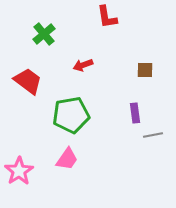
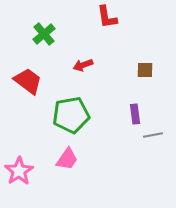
purple rectangle: moved 1 px down
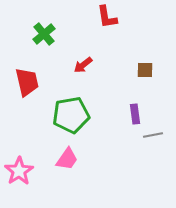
red arrow: rotated 18 degrees counterclockwise
red trapezoid: moved 1 px left, 1 px down; rotated 40 degrees clockwise
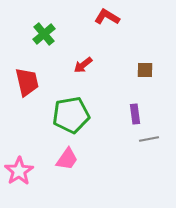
red L-shape: rotated 130 degrees clockwise
gray line: moved 4 px left, 4 px down
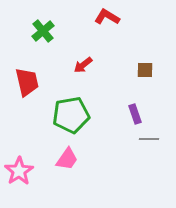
green cross: moved 1 px left, 3 px up
purple rectangle: rotated 12 degrees counterclockwise
gray line: rotated 12 degrees clockwise
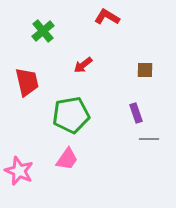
purple rectangle: moved 1 px right, 1 px up
pink star: rotated 16 degrees counterclockwise
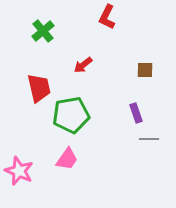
red L-shape: rotated 95 degrees counterclockwise
red trapezoid: moved 12 px right, 6 px down
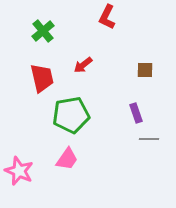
red trapezoid: moved 3 px right, 10 px up
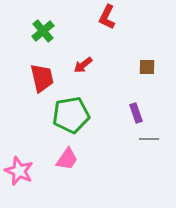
brown square: moved 2 px right, 3 px up
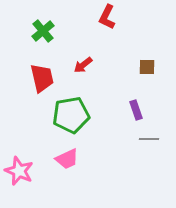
purple rectangle: moved 3 px up
pink trapezoid: rotated 30 degrees clockwise
